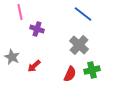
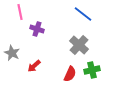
gray star: moved 4 px up
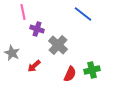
pink line: moved 3 px right
gray cross: moved 21 px left
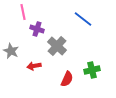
blue line: moved 5 px down
gray cross: moved 1 px left, 1 px down
gray star: moved 1 px left, 2 px up
red arrow: rotated 32 degrees clockwise
red semicircle: moved 3 px left, 5 px down
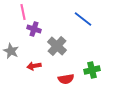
purple cross: moved 3 px left
red semicircle: moved 1 px left; rotated 56 degrees clockwise
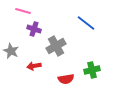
pink line: moved 1 px up; rotated 63 degrees counterclockwise
blue line: moved 3 px right, 4 px down
gray cross: moved 1 px left; rotated 18 degrees clockwise
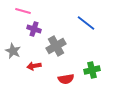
gray star: moved 2 px right
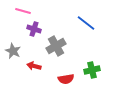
red arrow: rotated 24 degrees clockwise
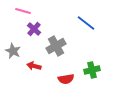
purple cross: rotated 24 degrees clockwise
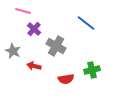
gray cross: rotated 30 degrees counterclockwise
